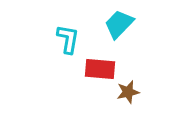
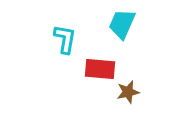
cyan trapezoid: moved 3 px right; rotated 20 degrees counterclockwise
cyan L-shape: moved 3 px left
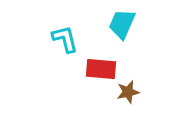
cyan L-shape: rotated 24 degrees counterclockwise
red rectangle: moved 1 px right
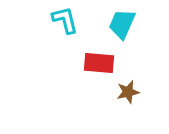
cyan L-shape: moved 19 px up
red rectangle: moved 2 px left, 6 px up
